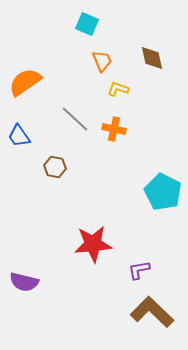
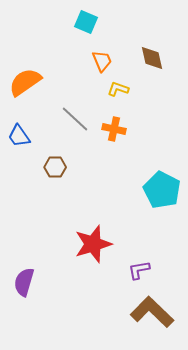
cyan square: moved 1 px left, 2 px up
brown hexagon: rotated 10 degrees counterclockwise
cyan pentagon: moved 1 px left, 2 px up
red star: rotated 12 degrees counterclockwise
purple semicircle: rotated 92 degrees clockwise
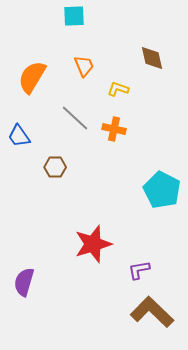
cyan square: moved 12 px left, 6 px up; rotated 25 degrees counterclockwise
orange trapezoid: moved 18 px left, 5 px down
orange semicircle: moved 7 px right, 5 px up; rotated 24 degrees counterclockwise
gray line: moved 1 px up
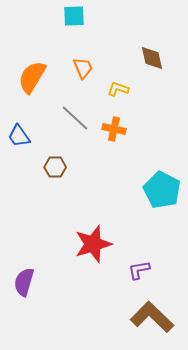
orange trapezoid: moved 1 px left, 2 px down
brown L-shape: moved 5 px down
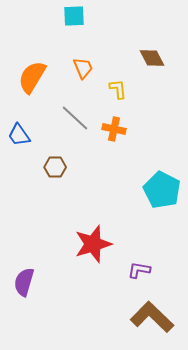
brown diamond: rotated 16 degrees counterclockwise
yellow L-shape: rotated 65 degrees clockwise
blue trapezoid: moved 1 px up
purple L-shape: rotated 20 degrees clockwise
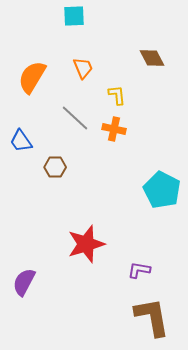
yellow L-shape: moved 1 px left, 6 px down
blue trapezoid: moved 2 px right, 6 px down
red star: moved 7 px left
purple semicircle: rotated 12 degrees clockwise
brown L-shape: rotated 36 degrees clockwise
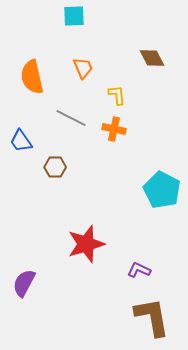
orange semicircle: rotated 44 degrees counterclockwise
gray line: moved 4 px left; rotated 16 degrees counterclockwise
purple L-shape: rotated 15 degrees clockwise
purple semicircle: moved 1 px down
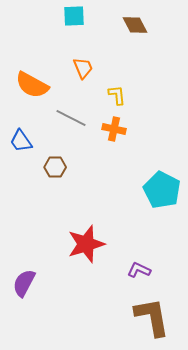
brown diamond: moved 17 px left, 33 px up
orange semicircle: moved 8 px down; rotated 48 degrees counterclockwise
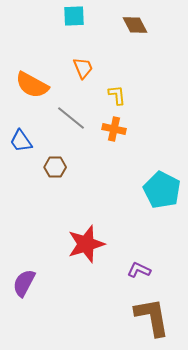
gray line: rotated 12 degrees clockwise
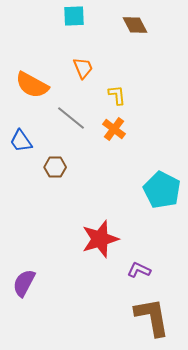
orange cross: rotated 25 degrees clockwise
red star: moved 14 px right, 5 px up
